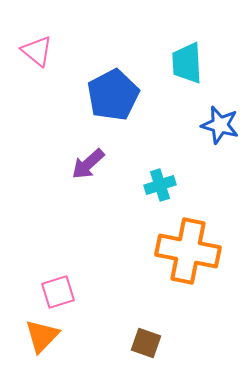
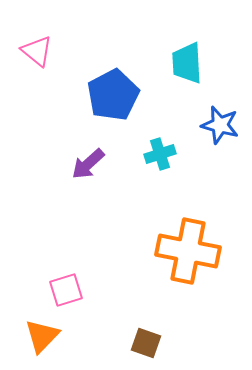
cyan cross: moved 31 px up
pink square: moved 8 px right, 2 px up
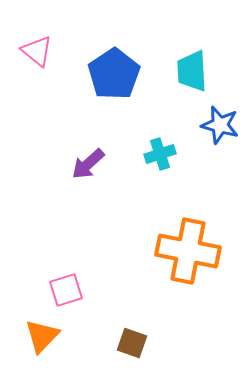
cyan trapezoid: moved 5 px right, 8 px down
blue pentagon: moved 1 px right, 21 px up; rotated 6 degrees counterclockwise
brown square: moved 14 px left
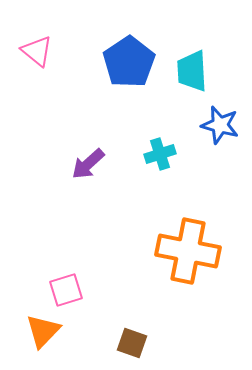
blue pentagon: moved 15 px right, 12 px up
orange triangle: moved 1 px right, 5 px up
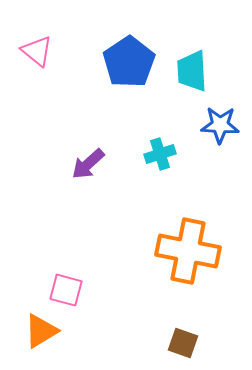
blue star: rotated 12 degrees counterclockwise
pink square: rotated 32 degrees clockwise
orange triangle: moved 2 px left; rotated 15 degrees clockwise
brown square: moved 51 px right
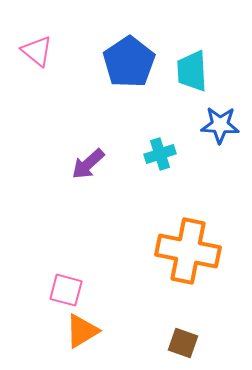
orange triangle: moved 41 px right
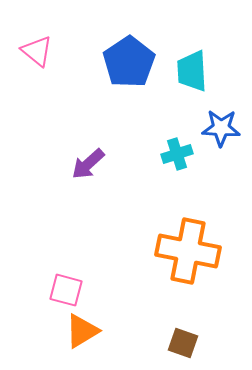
blue star: moved 1 px right, 3 px down
cyan cross: moved 17 px right
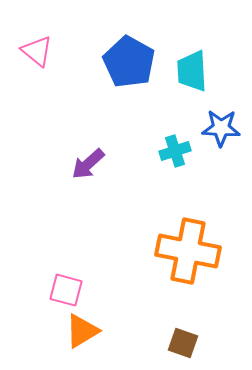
blue pentagon: rotated 9 degrees counterclockwise
cyan cross: moved 2 px left, 3 px up
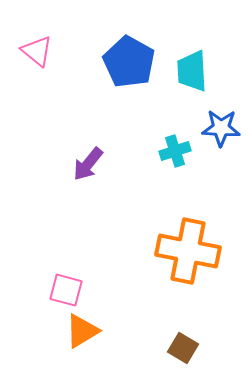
purple arrow: rotated 9 degrees counterclockwise
brown square: moved 5 px down; rotated 12 degrees clockwise
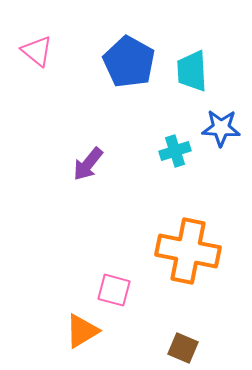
pink square: moved 48 px right
brown square: rotated 8 degrees counterclockwise
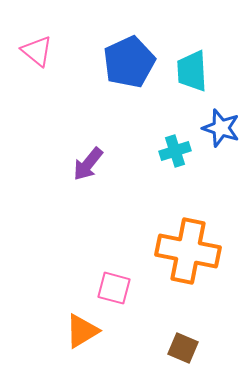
blue pentagon: rotated 18 degrees clockwise
blue star: rotated 15 degrees clockwise
pink square: moved 2 px up
